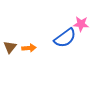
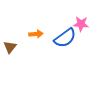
orange arrow: moved 7 px right, 14 px up
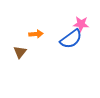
blue semicircle: moved 6 px right, 1 px down
brown triangle: moved 10 px right, 5 px down
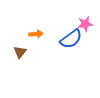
pink star: moved 4 px right; rotated 14 degrees counterclockwise
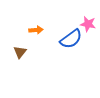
pink star: moved 3 px right; rotated 21 degrees clockwise
orange arrow: moved 4 px up
